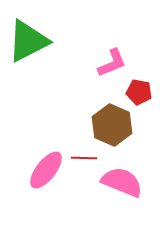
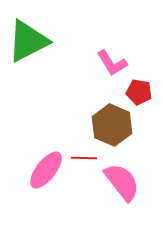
pink L-shape: rotated 80 degrees clockwise
pink semicircle: rotated 30 degrees clockwise
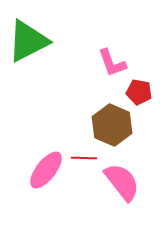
pink L-shape: rotated 12 degrees clockwise
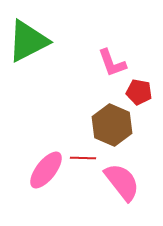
red line: moved 1 px left
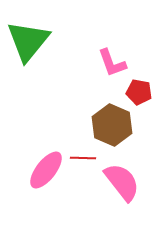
green triangle: rotated 24 degrees counterclockwise
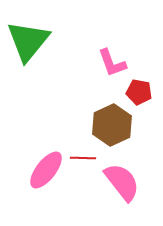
brown hexagon: rotated 12 degrees clockwise
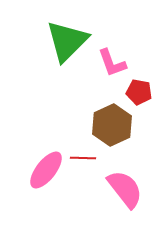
green triangle: moved 39 px right; rotated 6 degrees clockwise
pink semicircle: moved 3 px right, 7 px down
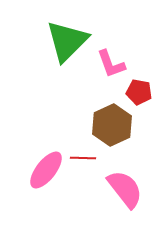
pink L-shape: moved 1 px left, 1 px down
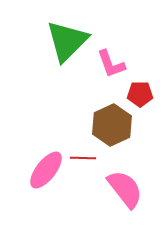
red pentagon: moved 1 px right, 2 px down; rotated 10 degrees counterclockwise
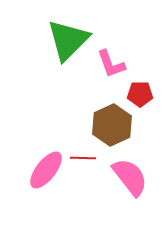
green triangle: moved 1 px right, 1 px up
pink semicircle: moved 5 px right, 12 px up
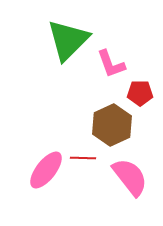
red pentagon: moved 1 px up
